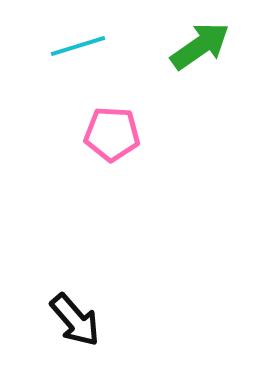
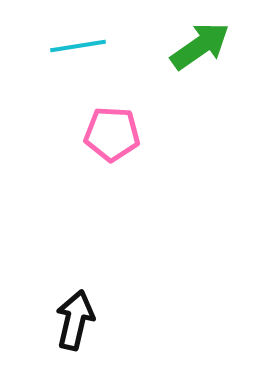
cyan line: rotated 8 degrees clockwise
black arrow: rotated 126 degrees counterclockwise
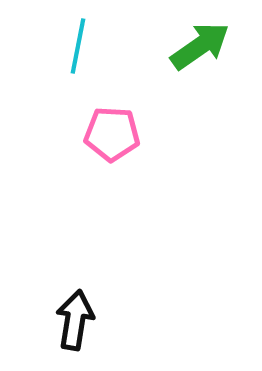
cyan line: rotated 70 degrees counterclockwise
black arrow: rotated 4 degrees counterclockwise
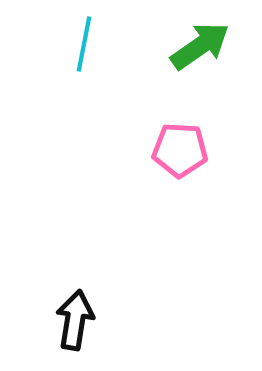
cyan line: moved 6 px right, 2 px up
pink pentagon: moved 68 px right, 16 px down
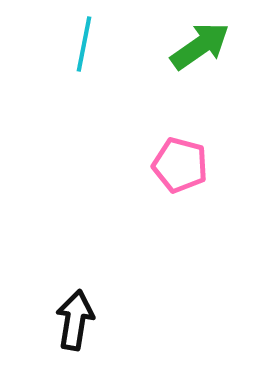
pink pentagon: moved 15 px down; rotated 12 degrees clockwise
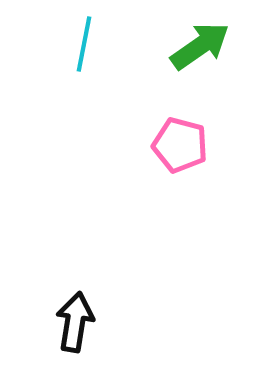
pink pentagon: moved 20 px up
black arrow: moved 2 px down
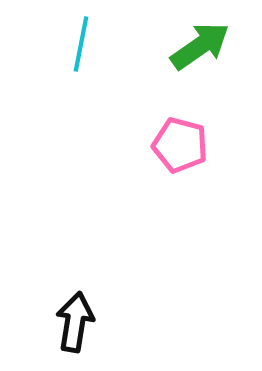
cyan line: moved 3 px left
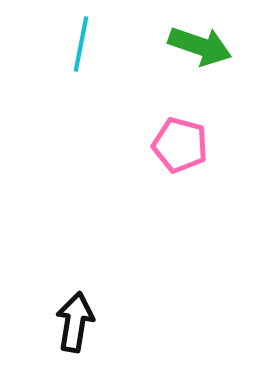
green arrow: rotated 54 degrees clockwise
